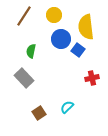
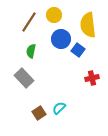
brown line: moved 5 px right, 6 px down
yellow semicircle: moved 2 px right, 2 px up
cyan semicircle: moved 8 px left, 1 px down
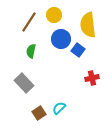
gray rectangle: moved 5 px down
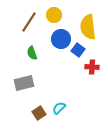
yellow semicircle: moved 2 px down
green semicircle: moved 1 px right, 2 px down; rotated 32 degrees counterclockwise
red cross: moved 11 px up; rotated 16 degrees clockwise
gray rectangle: rotated 60 degrees counterclockwise
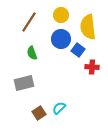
yellow circle: moved 7 px right
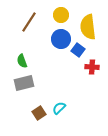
green semicircle: moved 10 px left, 8 px down
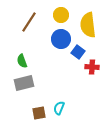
yellow semicircle: moved 2 px up
blue square: moved 2 px down
cyan semicircle: rotated 24 degrees counterclockwise
brown square: rotated 24 degrees clockwise
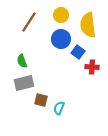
brown square: moved 2 px right, 13 px up; rotated 24 degrees clockwise
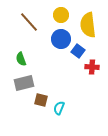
brown line: rotated 75 degrees counterclockwise
blue square: moved 1 px up
green semicircle: moved 1 px left, 2 px up
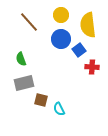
blue square: moved 1 px right, 1 px up; rotated 16 degrees clockwise
cyan semicircle: moved 1 px down; rotated 48 degrees counterclockwise
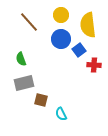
red cross: moved 2 px right, 2 px up
cyan semicircle: moved 2 px right, 5 px down
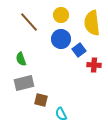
yellow semicircle: moved 4 px right, 2 px up
